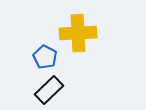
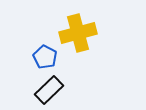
yellow cross: rotated 12 degrees counterclockwise
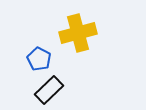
blue pentagon: moved 6 px left, 2 px down
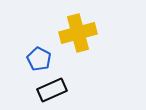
black rectangle: moved 3 px right; rotated 20 degrees clockwise
